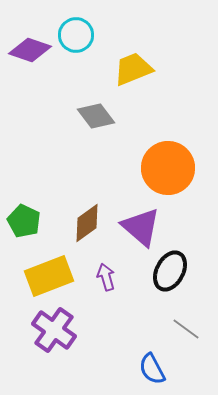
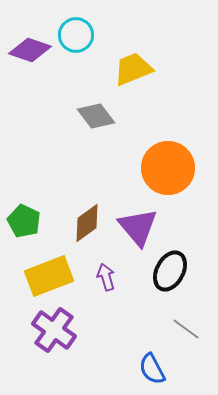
purple triangle: moved 3 px left; rotated 9 degrees clockwise
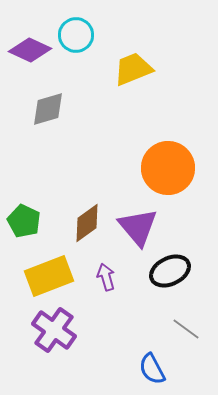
purple diamond: rotated 6 degrees clockwise
gray diamond: moved 48 px left, 7 px up; rotated 69 degrees counterclockwise
black ellipse: rotated 36 degrees clockwise
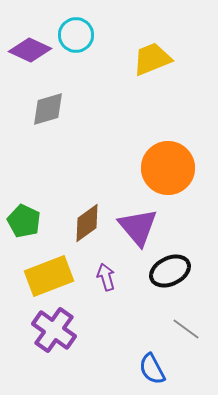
yellow trapezoid: moved 19 px right, 10 px up
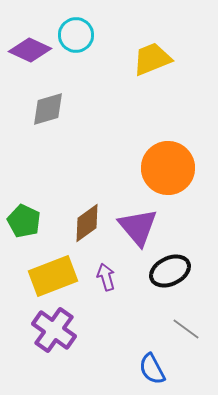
yellow rectangle: moved 4 px right
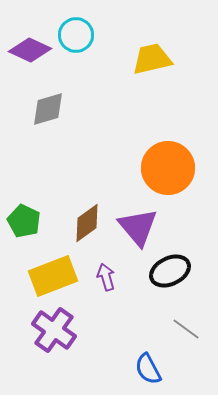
yellow trapezoid: rotated 9 degrees clockwise
blue semicircle: moved 4 px left
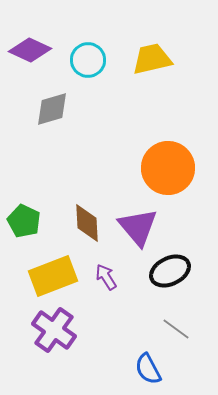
cyan circle: moved 12 px right, 25 px down
gray diamond: moved 4 px right
brown diamond: rotated 57 degrees counterclockwise
purple arrow: rotated 16 degrees counterclockwise
gray line: moved 10 px left
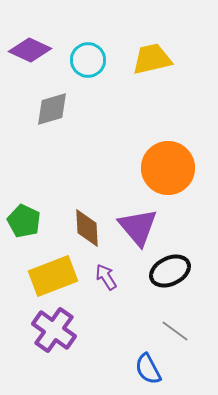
brown diamond: moved 5 px down
gray line: moved 1 px left, 2 px down
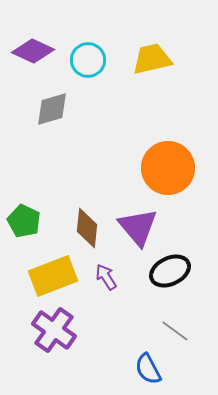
purple diamond: moved 3 px right, 1 px down
brown diamond: rotated 9 degrees clockwise
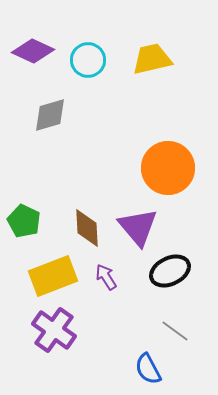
gray diamond: moved 2 px left, 6 px down
brown diamond: rotated 9 degrees counterclockwise
